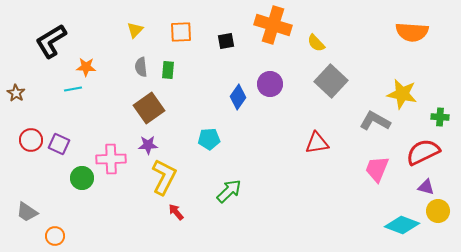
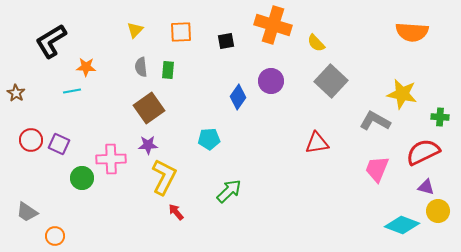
purple circle: moved 1 px right, 3 px up
cyan line: moved 1 px left, 2 px down
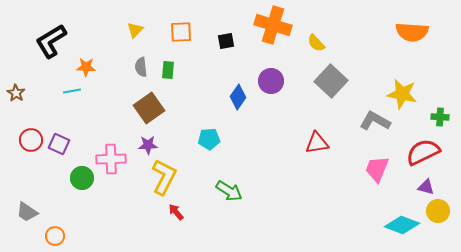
green arrow: rotated 76 degrees clockwise
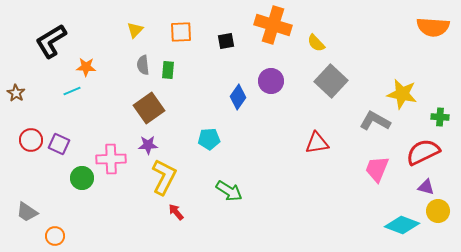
orange semicircle: moved 21 px right, 5 px up
gray semicircle: moved 2 px right, 2 px up
cyan line: rotated 12 degrees counterclockwise
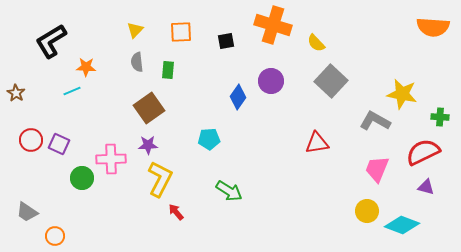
gray semicircle: moved 6 px left, 3 px up
yellow L-shape: moved 4 px left, 2 px down
yellow circle: moved 71 px left
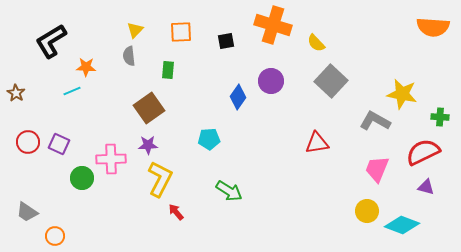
gray semicircle: moved 8 px left, 6 px up
red circle: moved 3 px left, 2 px down
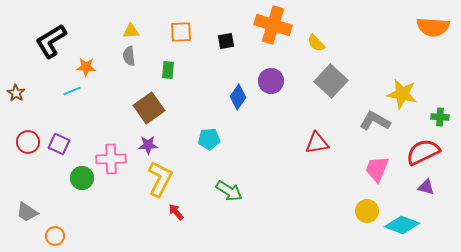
yellow triangle: moved 4 px left, 1 px down; rotated 42 degrees clockwise
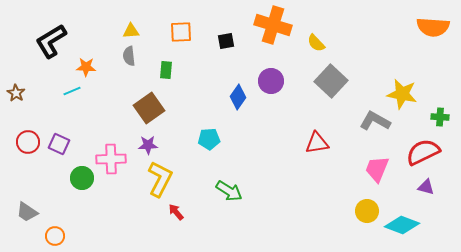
green rectangle: moved 2 px left
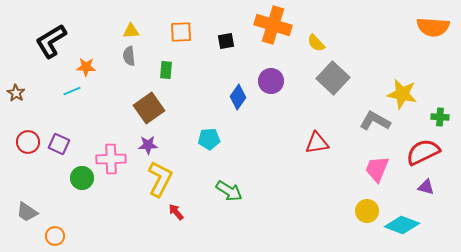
gray square: moved 2 px right, 3 px up
